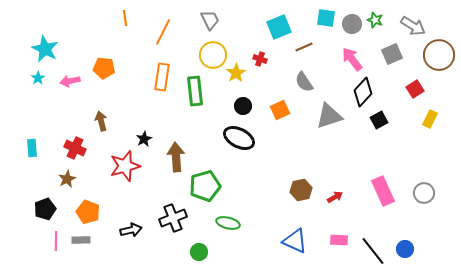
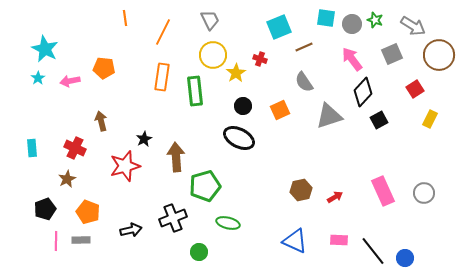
blue circle at (405, 249): moved 9 px down
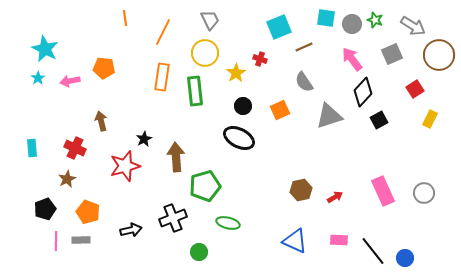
yellow circle at (213, 55): moved 8 px left, 2 px up
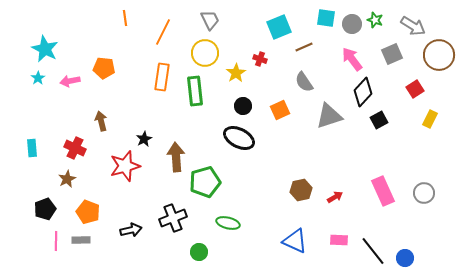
green pentagon at (205, 186): moved 4 px up
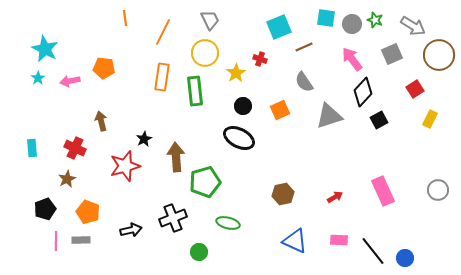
brown hexagon at (301, 190): moved 18 px left, 4 px down
gray circle at (424, 193): moved 14 px right, 3 px up
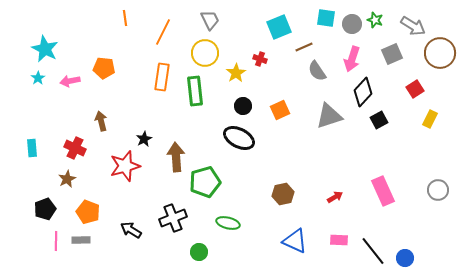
brown circle at (439, 55): moved 1 px right, 2 px up
pink arrow at (352, 59): rotated 125 degrees counterclockwise
gray semicircle at (304, 82): moved 13 px right, 11 px up
black arrow at (131, 230): rotated 135 degrees counterclockwise
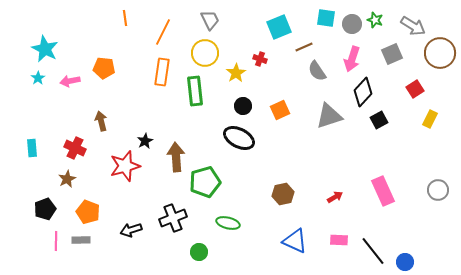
orange rectangle at (162, 77): moved 5 px up
black star at (144, 139): moved 1 px right, 2 px down
black arrow at (131, 230): rotated 50 degrees counterclockwise
blue circle at (405, 258): moved 4 px down
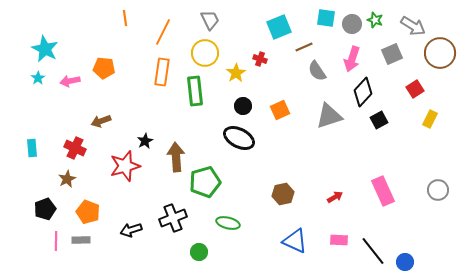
brown arrow at (101, 121): rotated 96 degrees counterclockwise
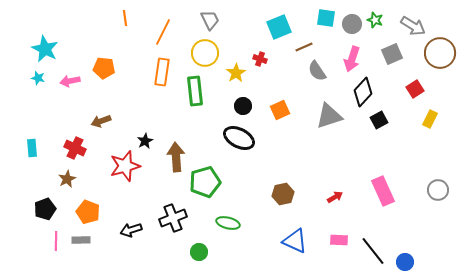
cyan star at (38, 78): rotated 24 degrees counterclockwise
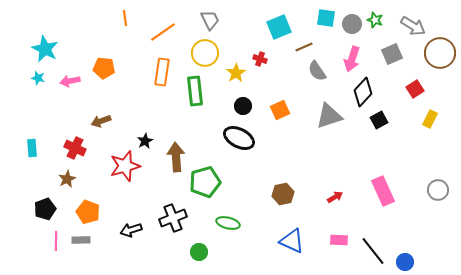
orange line at (163, 32): rotated 28 degrees clockwise
blue triangle at (295, 241): moved 3 px left
